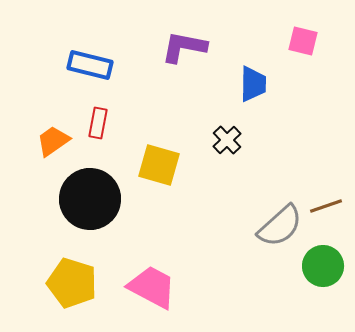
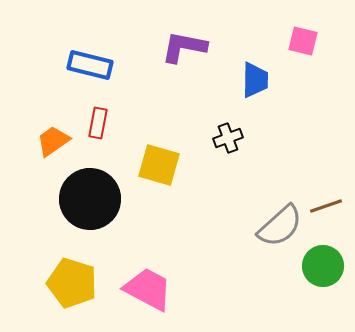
blue trapezoid: moved 2 px right, 4 px up
black cross: moved 1 px right, 2 px up; rotated 24 degrees clockwise
pink trapezoid: moved 4 px left, 2 px down
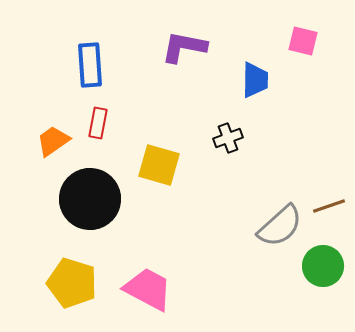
blue rectangle: rotated 72 degrees clockwise
brown line: moved 3 px right
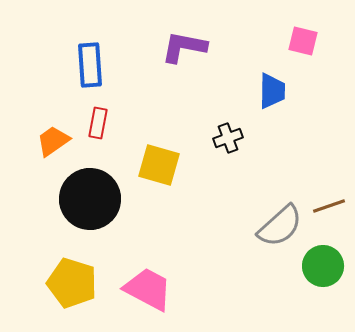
blue trapezoid: moved 17 px right, 11 px down
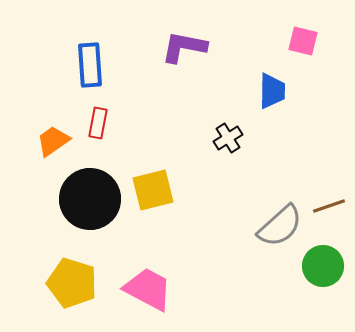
black cross: rotated 12 degrees counterclockwise
yellow square: moved 6 px left, 25 px down; rotated 30 degrees counterclockwise
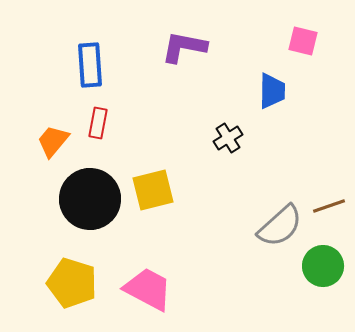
orange trapezoid: rotated 15 degrees counterclockwise
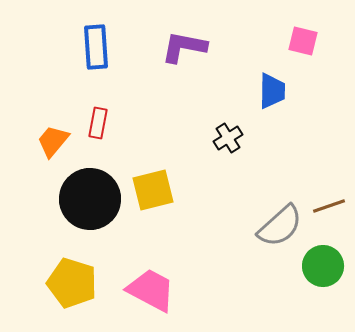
blue rectangle: moved 6 px right, 18 px up
pink trapezoid: moved 3 px right, 1 px down
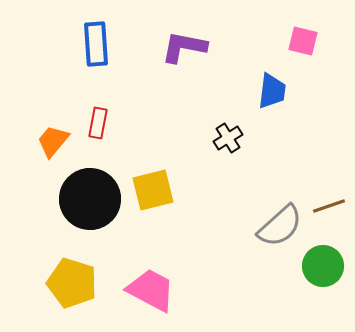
blue rectangle: moved 3 px up
blue trapezoid: rotated 6 degrees clockwise
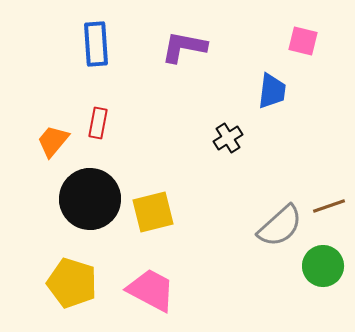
yellow square: moved 22 px down
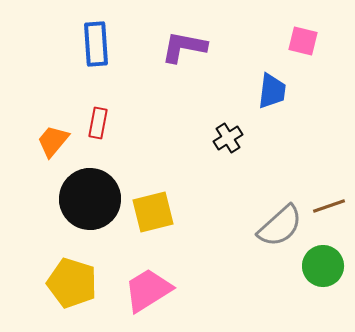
pink trapezoid: moved 3 px left; rotated 60 degrees counterclockwise
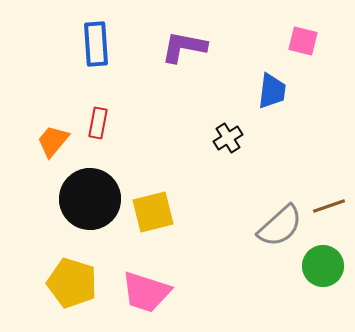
pink trapezoid: moved 2 px left, 2 px down; rotated 130 degrees counterclockwise
